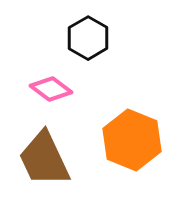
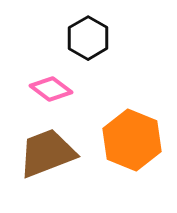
brown trapezoid: moved 3 px right, 6 px up; rotated 94 degrees clockwise
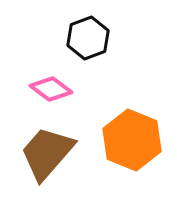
black hexagon: rotated 9 degrees clockwise
brown trapezoid: rotated 28 degrees counterclockwise
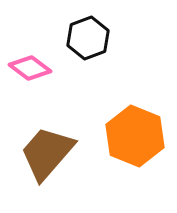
pink diamond: moved 21 px left, 21 px up
orange hexagon: moved 3 px right, 4 px up
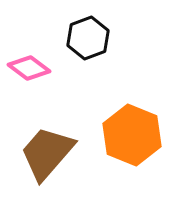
pink diamond: moved 1 px left
orange hexagon: moved 3 px left, 1 px up
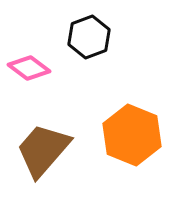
black hexagon: moved 1 px right, 1 px up
brown trapezoid: moved 4 px left, 3 px up
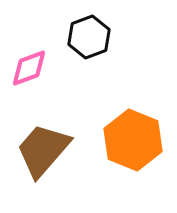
pink diamond: rotated 57 degrees counterclockwise
orange hexagon: moved 1 px right, 5 px down
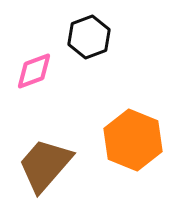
pink diamond: moved 5 px right, 3 px down
brown trapezoid: moved 2 px right, 15 px down
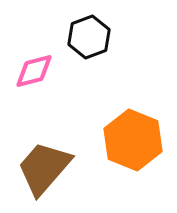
pink diamond: rotated 6 degrees clockwise
brown trapezoid: moved 1 px left, 3 px down
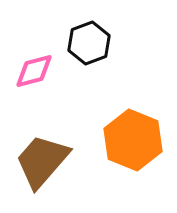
black hexagon: moved 6 px down
brown trapezoid: moved 2 px left, 7 px up
